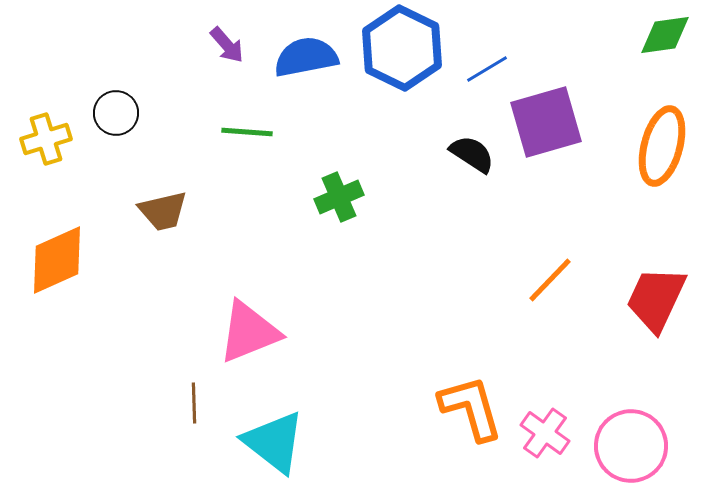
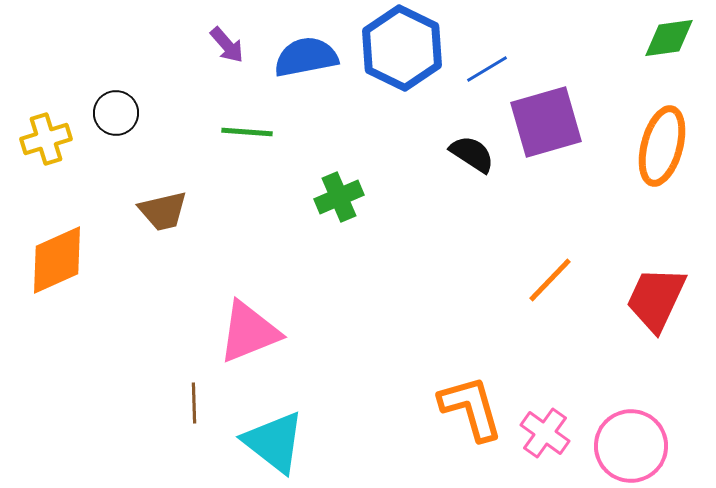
green diamond: moved 4 px right, 3 px down
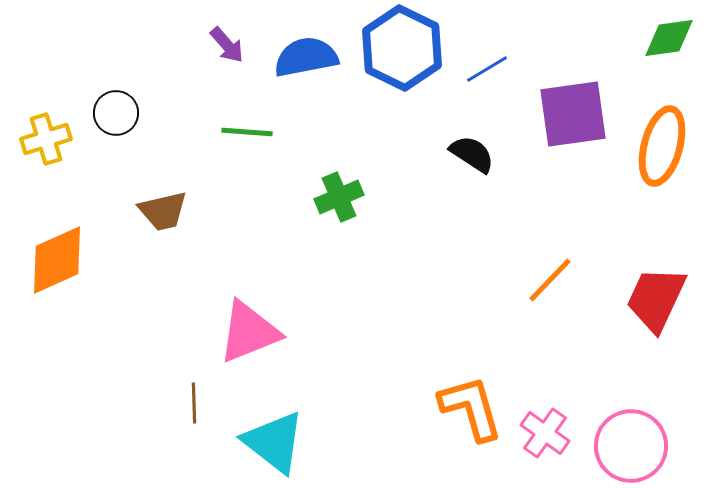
purple square: moved 27 px right, 8 px up; rotated 8 degrees clockwise
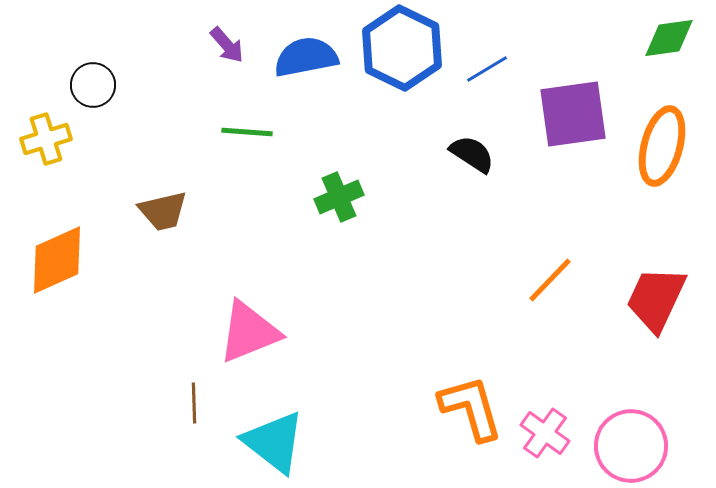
black circle: moved 23 px left, 28 px up
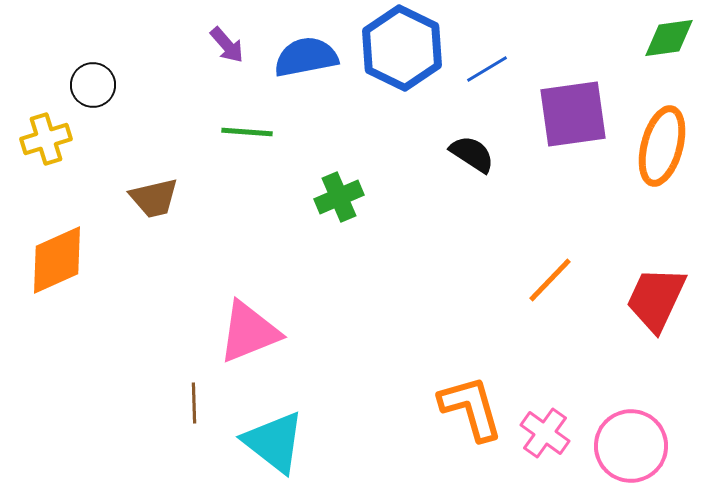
brown trapezoid: moved 9 px left, 13 px up
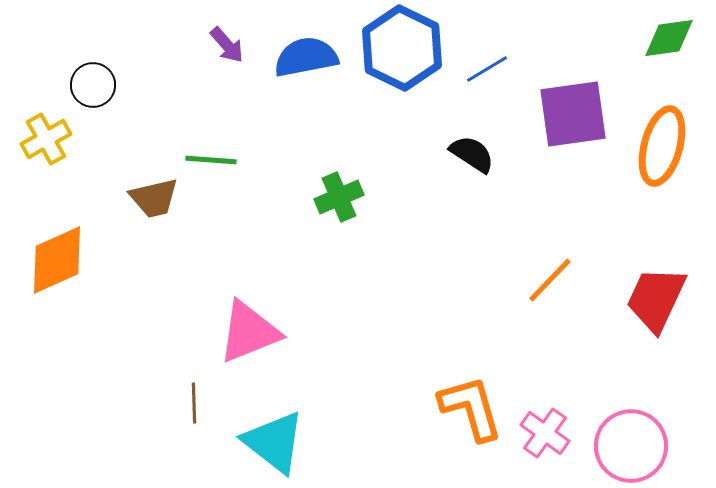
green line: moved 36 px left, 28 px down
yellow cross: rotated 12 degrees counterclockwise
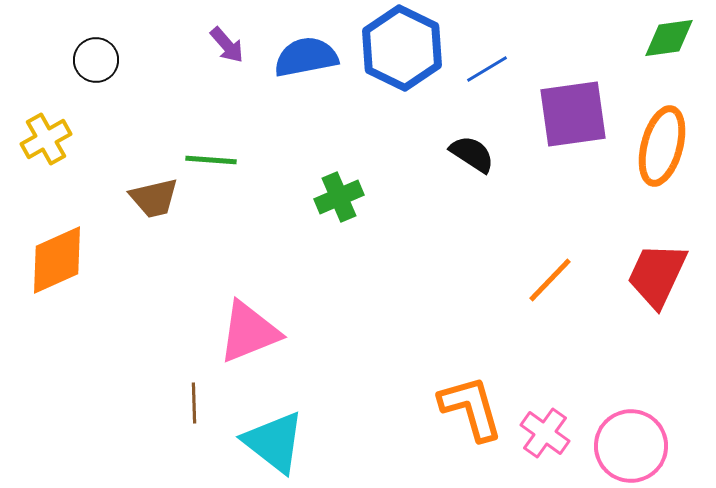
black circle: moved 3 px right, 25 px up
red trapezoid: moved 1 px right, 24 px up
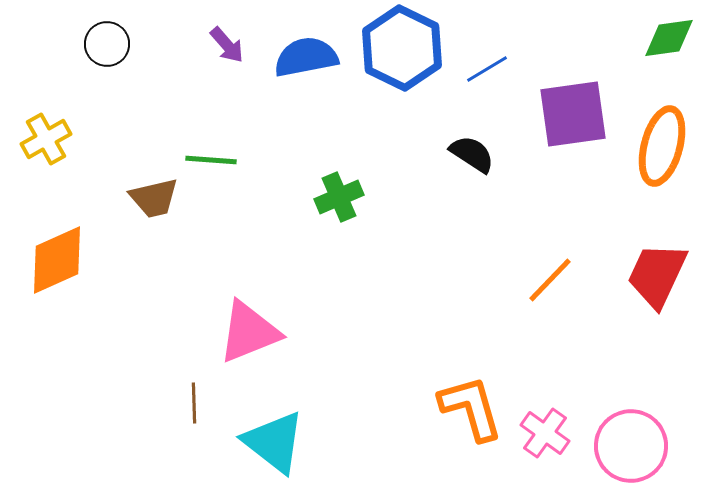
black circle: moved 11 px right, 16 px up
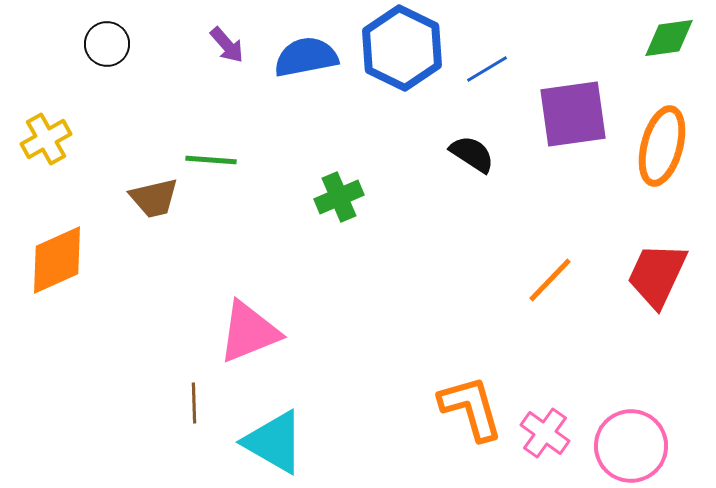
cyan triangle: rotated 8 degrees counterclockwise
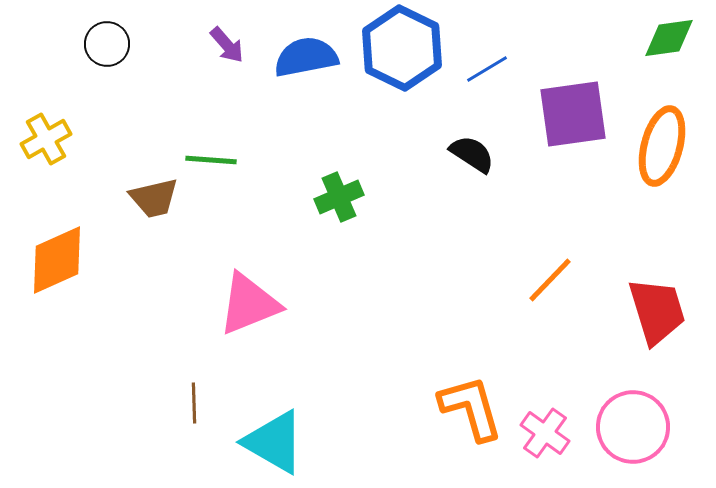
red trapezoid: moved 36 px down; rotated 138 degrees clockwise
pink triangle: moved 28 px up
pink circle: moved 2 px right, 19 px up
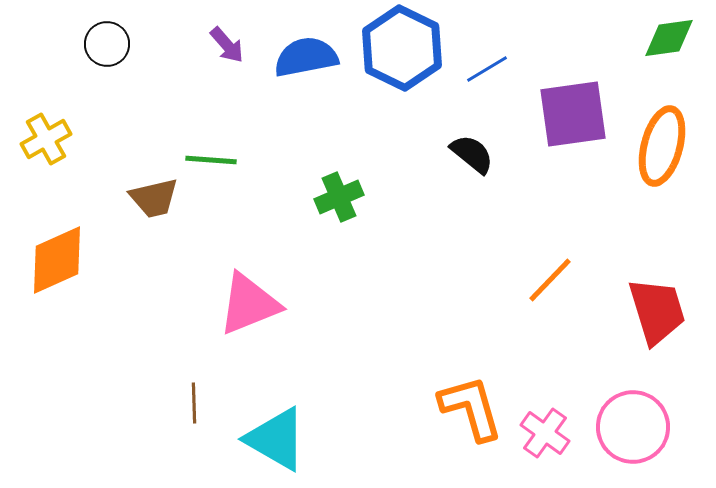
black semicircle: rotated 6 degrees clockwise
cyan triangle: moved 2 px right, 3 px up
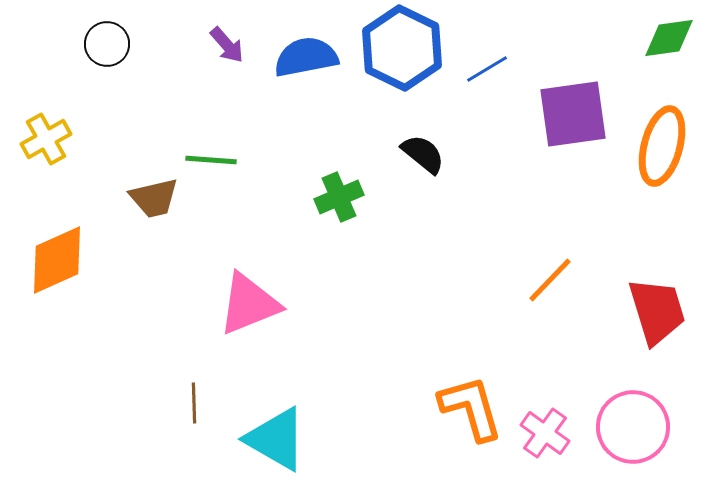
black semicircle: moved 49 px left
